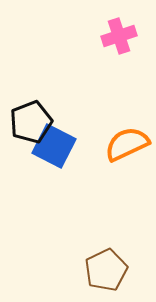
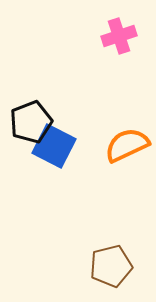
orange semicircle: moved 1 px down
brown pentagon: moved 5 px right, 4 px up; rotated 12 degrees clockwise
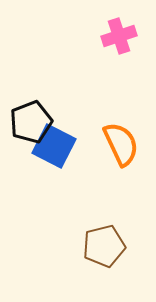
orange semicircle: moved 6 px left, 1 px up; rotated 90 degrees clockwise
brown pentagon: moved 7 px left, 20 px up
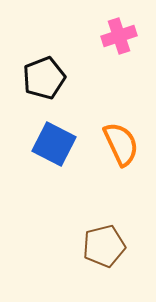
black pentagon: moved 13 px right, 44 px up
blue square: moved 2 px up
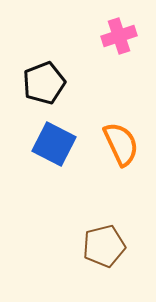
black pentagon: moved 5 px down
